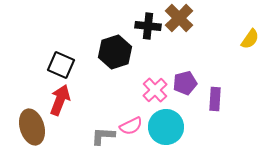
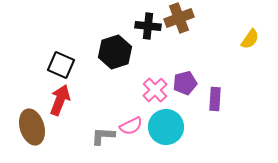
brown cross: rotated 24 degrees clockwise
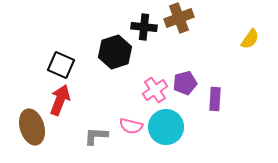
black cross: moved 4 px left, 1 px down
pink cross: rotated 10 degrees clockwise
pink semicircle: rotated 40 degrees clockwise
gray L-shape: moved 7 px left
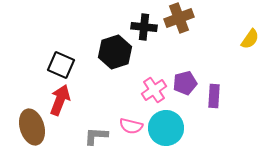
pink cross: moved 1 px left
purple rectangle: moved 1 px left, 3 px up
cyan circle: moved 1 px down
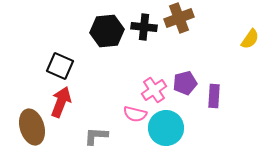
black hexagon: moved 8 px left, 21 px up; rotated 12 degrees clockwise
black square: moved 1 px left, 1 px down
red arrow: moved 1 px right, 2 px down
pink semicircle: moved 4 px right, 12 px up
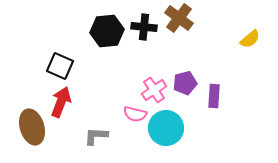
brown cross: rotated 32 degrees counterclockwise
yellow semicircle: rotated 15 degrees clockwise
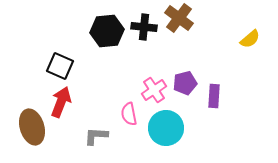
pink semicircle: moved 6 px left; rotated 65 degrees clockwise
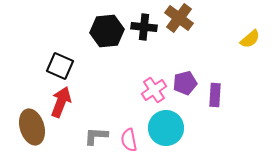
purple rectangle: moved 1 px right, 1 px up
pink semicircle: moved 26 px down
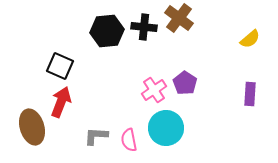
purple pentagon: rotated 25 degrees counterclockwise
purple rectangle: moved 35 px right, 1 px up
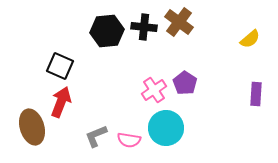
brown cross: moved 4 px down
purple rectangle: moved 6 px right
gray L-shape: rotated 25 degrees counterclockwise
pink semicircle: rotated 70 degrees counterclockwise
